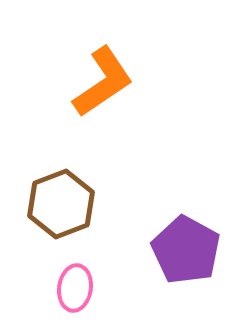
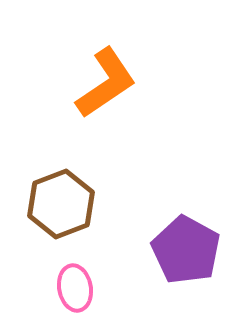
orange L-shape: moved 3 px right, 1 px down
pink ellipse: rotated 18 degrees counterclockwise
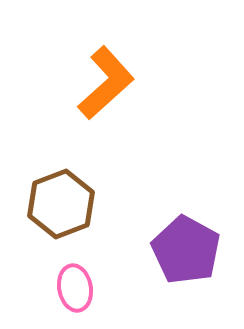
orange L-shape: rotated 8 degrees counterclockwise
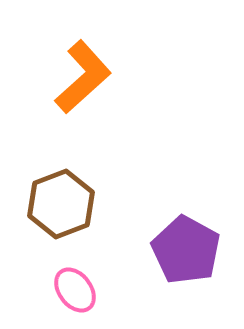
orange L-shape: moved 23 px left, 6 px up
pink ellipse: moved 2 px down; rotated 27 degrees counterclockwise
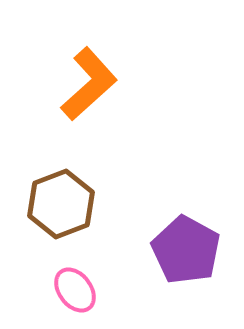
orange L-shape: moved 6 px right, 7 px down
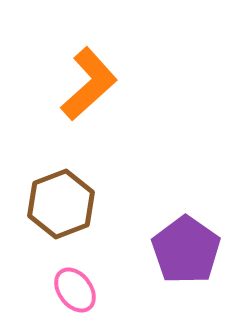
purple pentagon: rotated 6 degrees clockwise
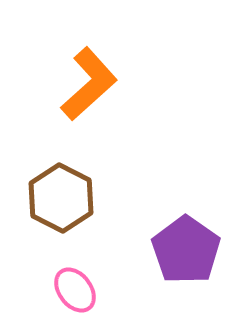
brown hexagon: moved 6 px up; rotated 12 degrees counterclockwise
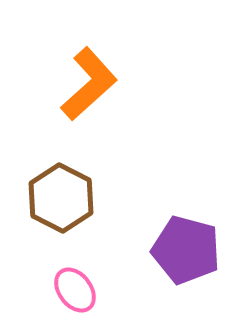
purple pentagon: rotated 20 degrees counterclockwise
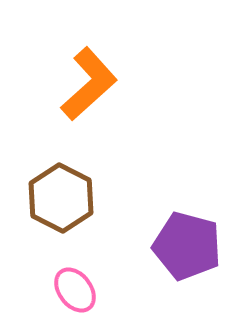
purple pentagon: moved 1 px right, 4 px up
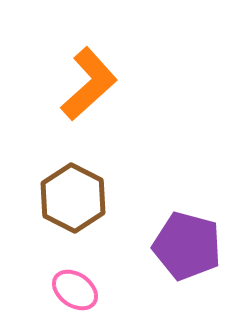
brown hexagon: moved 12 px right
pink ellipse: rotated 18 degrees counterclockwise
